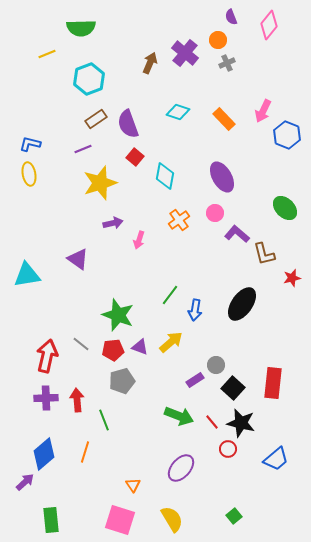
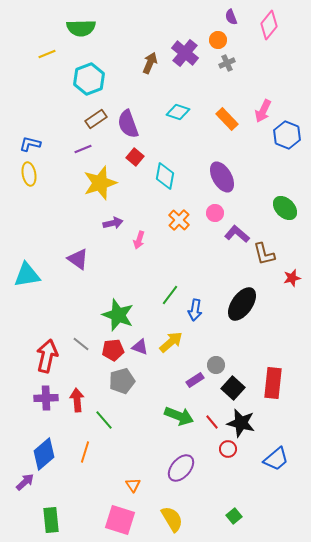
orange rectangle at (224, 119): moved 3 px right
orange cross at (179, 220): rotated 10 degrees counterclockwise
green line at (104, 420): rotated 20 degrees counterclockwise
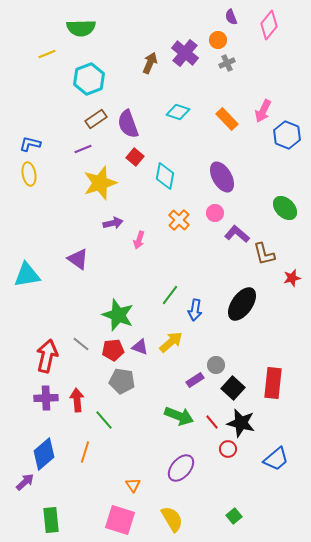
gray pentagon at (122, 381): rotated 25 degrees clockwise
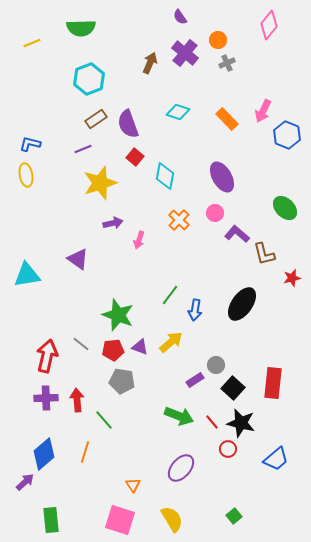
purple semicircle at (231, 17): moved 51 px left; rotated 14 degrees counterclockwise
yellow line at (47, 54): moved 15 px left, 11 px up
yellow ellipse at (29, 174): moved 3 px left, 1 px down
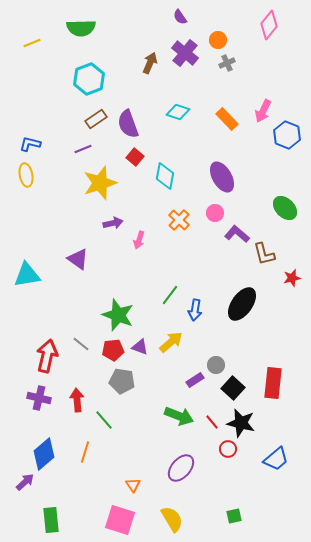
purple cross at (46, 398): moved 7 px left; rotated 15 degrees clockwise
green square at (234, 516): rotated 28 degrees clockwise
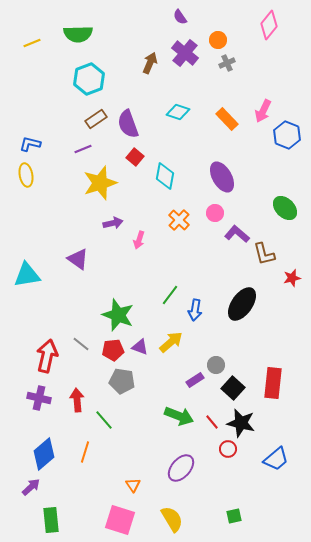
green semicircle at (81, 28): moved 3 px left, 6 px down
purple arrow at (25, 482): moved 6 px right, 5 px down
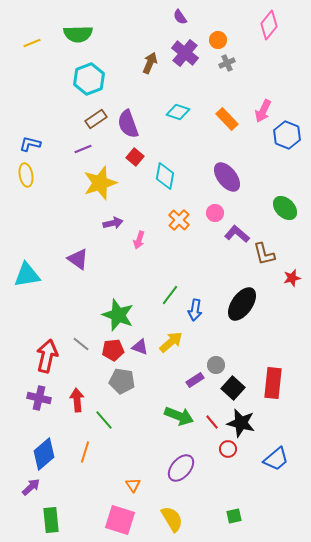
purple ellipse at (222, 177): moved 5 px right; rotated 8 degrees counterclockwise
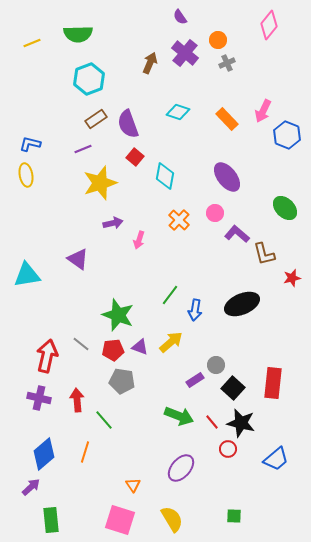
black ellipse at (242, 304): rotated 32 degrees clockwise
green square at (234, 516): rotated 14 degrees clockwise
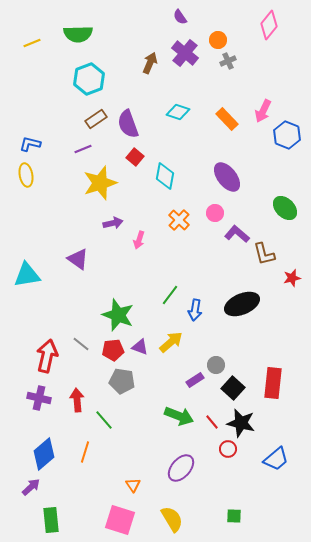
gray cross at (227, 63): moved 1 px right, 2 px up
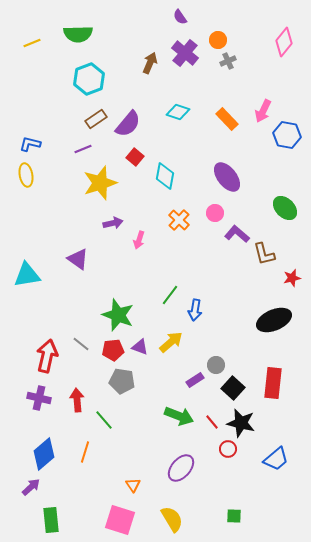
pink diamond at (269, 25): moved 15 px right, 17 px down
purple semicircle at (128, 124): rotated 120 degrees counterclockwise
blue hexagon at (287, 135): rotated 12 degrees counterclockwise
black ellipse at (242, 304): moved 32 px right, 16 px down
